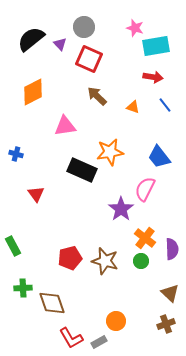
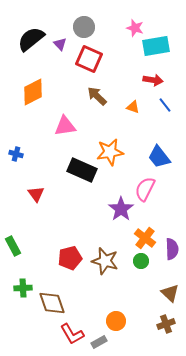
red arrow: moved 3 px down
red L-shape: moved 1 px right, 4 px up
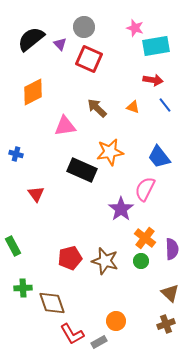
brown arrow: moved 12 px down
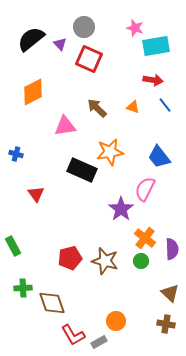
brown cross: rotated 30 degrees clockwise
red L-shape: moved 1 px right, 1 px down
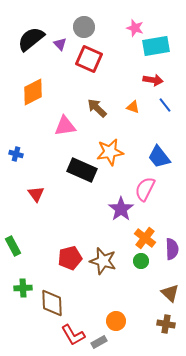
brown star: moved 2 px left
brown diamond: rotated 16 degrees clockwise
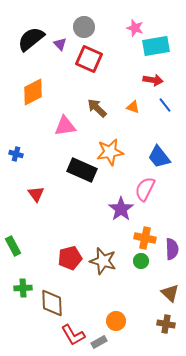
orange cross: rotated 25 degrees counterclockwise
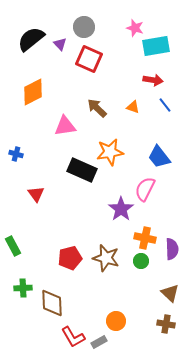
brown star: moved 3 px right, 3 px up
red L-shape: moved 2 px down
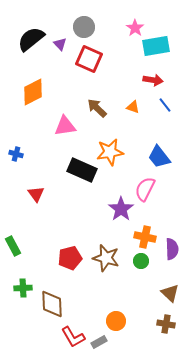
pink star: rotated 18 degrees clockwise
orange cross: moved 1 px up
brown diamond: moved 1 px down
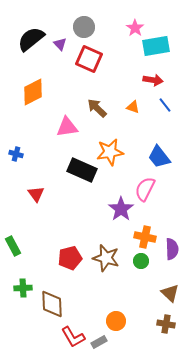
pink triangle: moved 2 px right, 1 px down
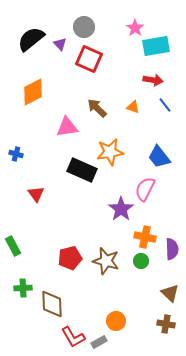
brown star: moved 3 px down
